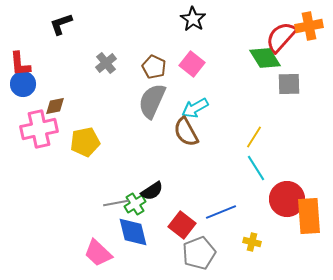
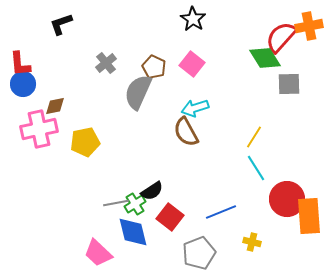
gray semicircle: moved 14 px left, 9 px up
cyan arrow: rotated 12 degrees clockwise
red square: moved 12 px left, 8 px up
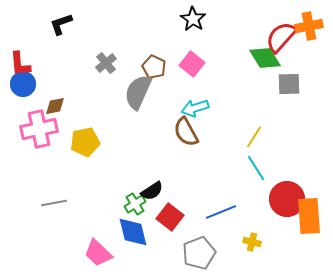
gray line: moved 62 px left
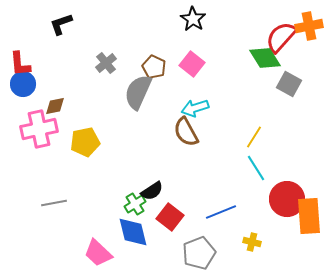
gray square: rotated 30 degrees clockwise
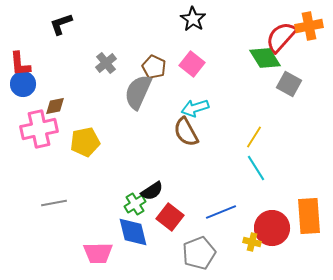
red circle: moved 15 px left, 29 px down
pink trapezoid: rotated 44 degrees counterclockwise
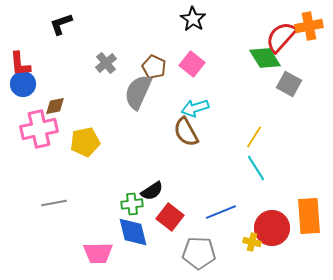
green cross: moved 3 px left; rotated 25 degrees clockwise
gray pentagon: rotated 24 degrees clockwise
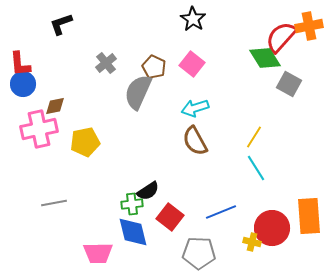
brown semicircle: moved 9 px right, 9 px down
black semicircle: moved 4 px left
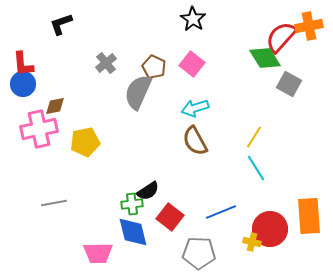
red L-shape: moved 3 px right
red circle: moved 2 px left, 1 px down
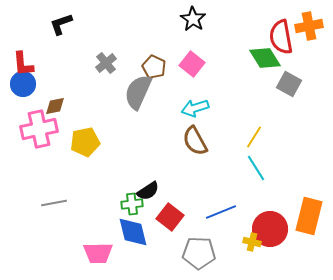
red semicircle: rotated 52 degrees counterclockwise
orange rectangle: rotated 18 degrees clockwise
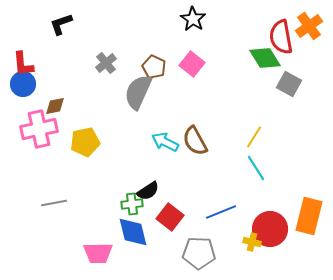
orange cross: rotated 24 degrees counterclockwise
cyan arrow: moved 30 px left, 34 px down; rotated 44 degrees clockwise
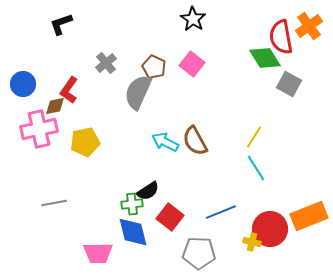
red L-shape: moved 46 px right, 26 px down; rotated 40 degrees clockwise
orange rectangle: rotated 54 degrees clockwise
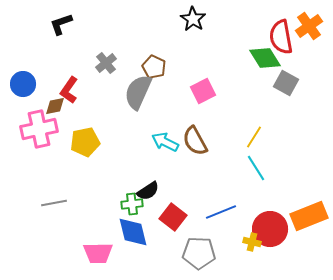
pink square: moved 11 px right, 27 px down; rotated 25 degrees clockwise
gray square: moved 3 px left, 1 px up
red square: moved 3 px right
